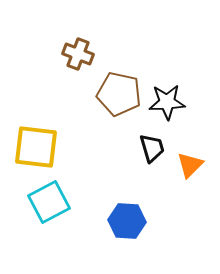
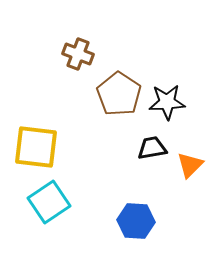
brown pentagon: rotated 21 degrees clockwise
black trapezoid: rotated 84 degrees counterclockwise
cyan square: rotated 6 degrees counterclockwise
blue hexagon: moved 9 px right
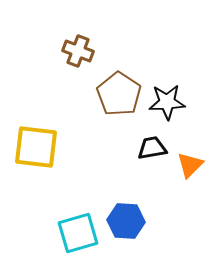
brown cross: moved 3 px up
cyan square: moved 29 px right, 31 px down; rotated 18 degrees clockwise
blue hexagon: moved 10 px left
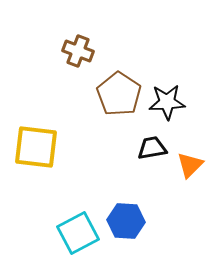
cyan square: rotated 12 degrees counterclockwise
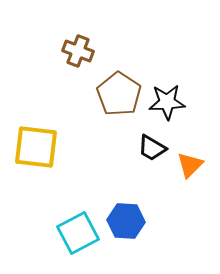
black trapezoid: rotated 140 degrees counterclockwise
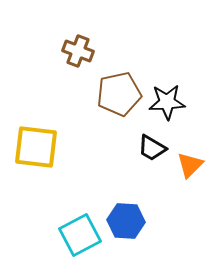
brown pentagon: rotated 27 degrees clockwise
cyan square: moved 2 px right, 2 px down
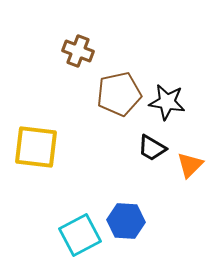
black star: rotated 12 degrees clockwise
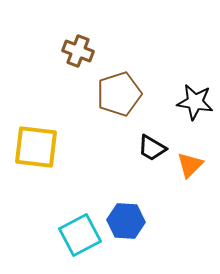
brown pentagon: rotated 6 degrees counterclockwise
black star: moved 28 px right
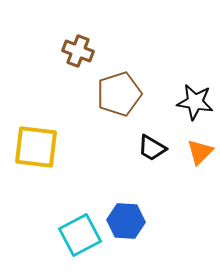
orange triangle: moved 10 px right, 13 px up
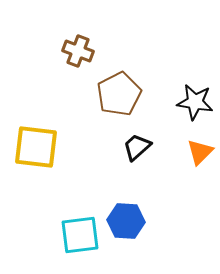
brown pentagon: rotated 9 degrees counterclockwise
black trapezoid: moved 15 px left, 1 px up; rotated 108 degrees clockwise
cyan square: rotated 21 degrees clockwise
